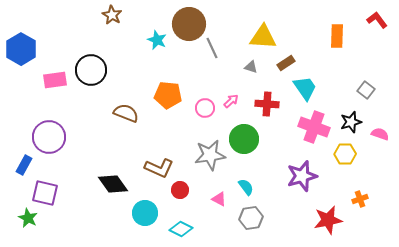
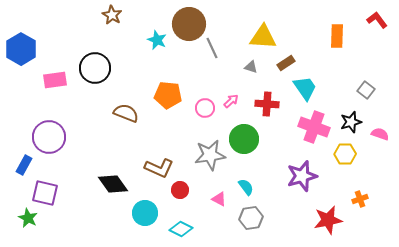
black circle: moved 4 px right, 2 px up
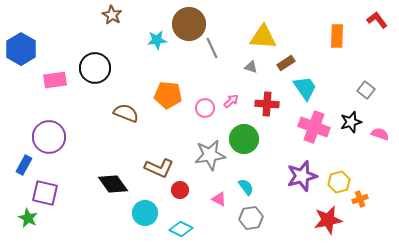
cyan star: rotated 30 degrees counterclockwise
yellow hexagon: moved 6 px left, 28 px down; rotated 15 degrees counterclockwise
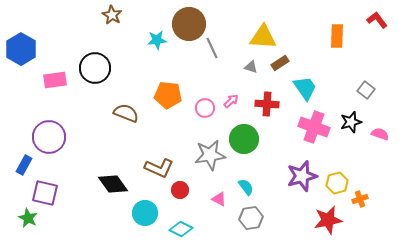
brown rectangle: moved 6 px left
yellow hexagon: moved 2 px left, 1 px down
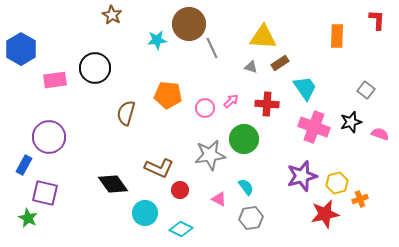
red L-shape: rotated 40 degrees clockwise
brown semicircle: rotated 95 degrees counterclockwise
red star: moved 3 px left, 6 px up
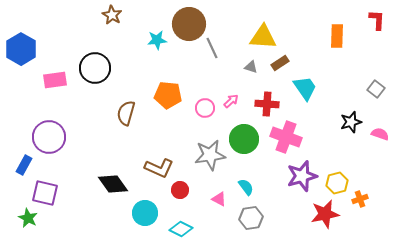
gray square: moved 10 px right, 1 px up
pink cross: moved 28 px left, 10 px down
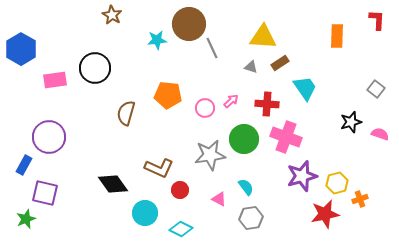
green star: moved 2 px left, 1 px down; rotated 24 degrees clockwise
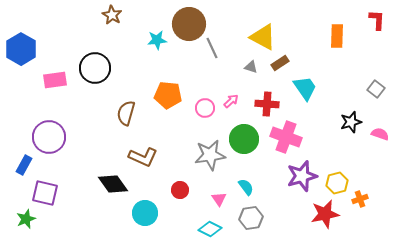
yellow triangle: rotated 24 degrees clockwise
brown L-shape: moved 16 px left, 11 px up
pink triangle: rotated 28 degrees clockwise
cyan diamond: moved 29 px right
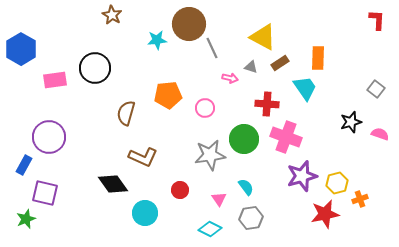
orange rectangle: moved 19 px left, 22 px down
orange pentagon: rotated 12 degrees counterclockwise
pink arrow: moved 1 px left, 23 px up; rotated 56 degrees clockwise
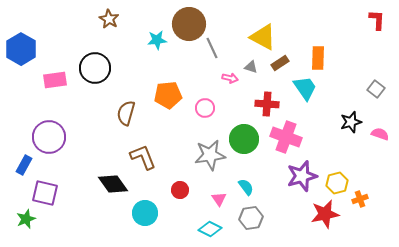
brown star: moved 3 px left, 4 px down
brown L-shape: rotated 136 degrees counterclockwise
